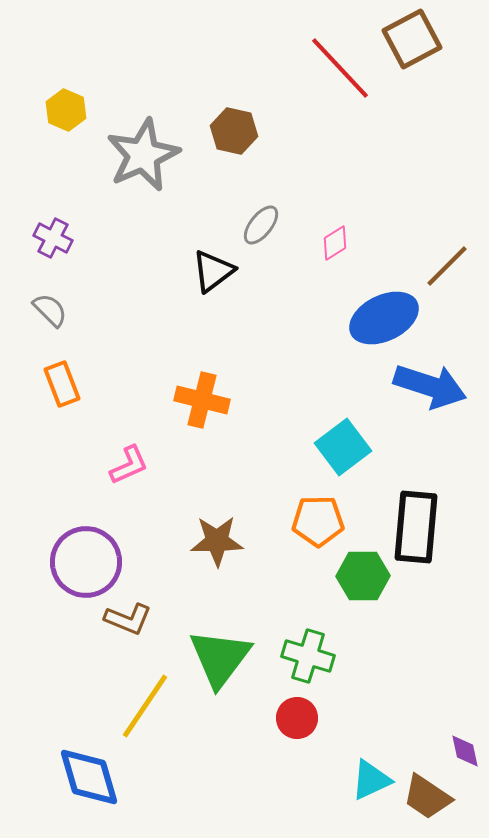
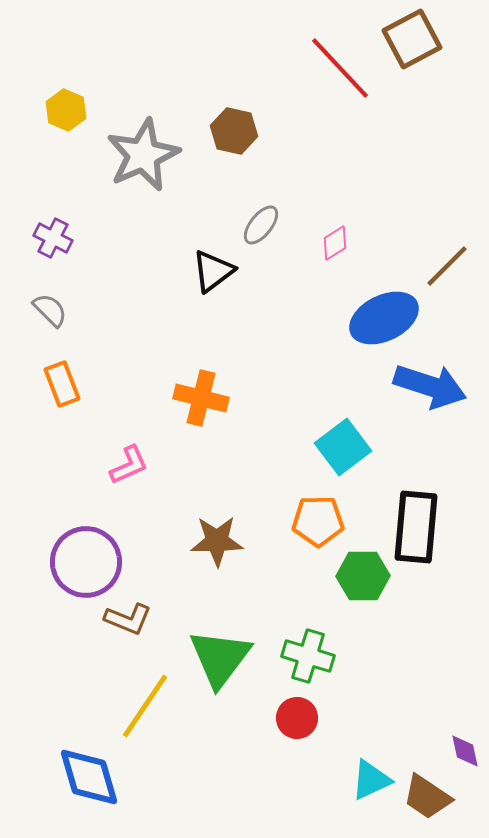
orange cross: moved 1 px left, 2 px up
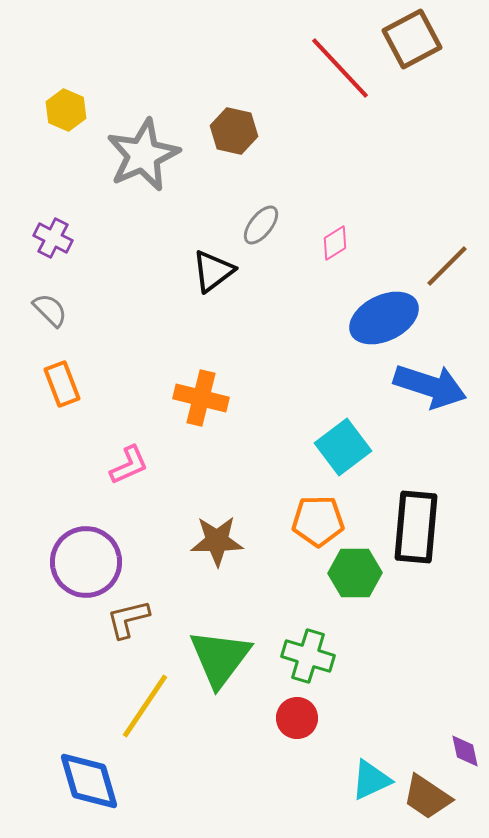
green hexagon: moved 8 px left, 3 px up
brown L-shape: rotated 144 degrees clockwise
blue diamond: moved 4 px down
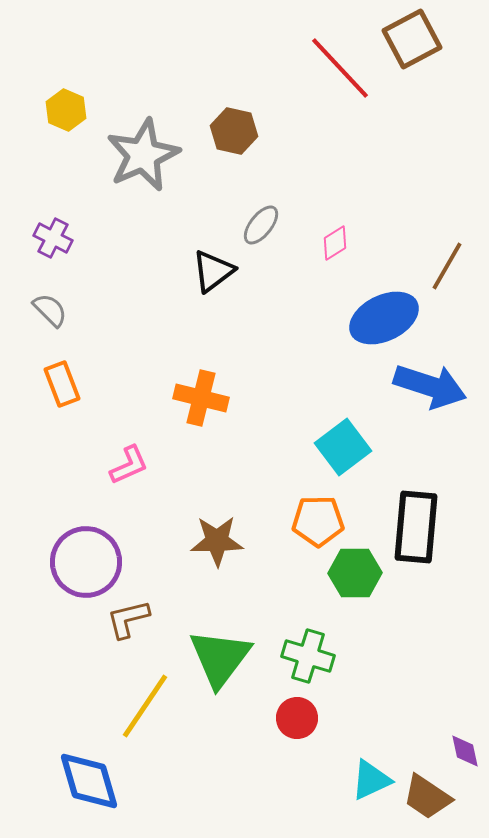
brown line: rotated 15 degrees counterclockwise
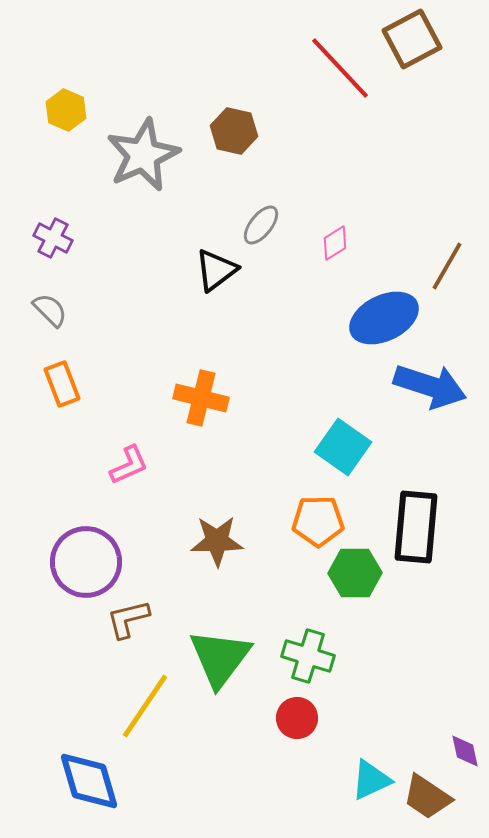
black triangle: moved 3 px right, 1 px up
cyan square: rotated 18 degrees counterclockwise
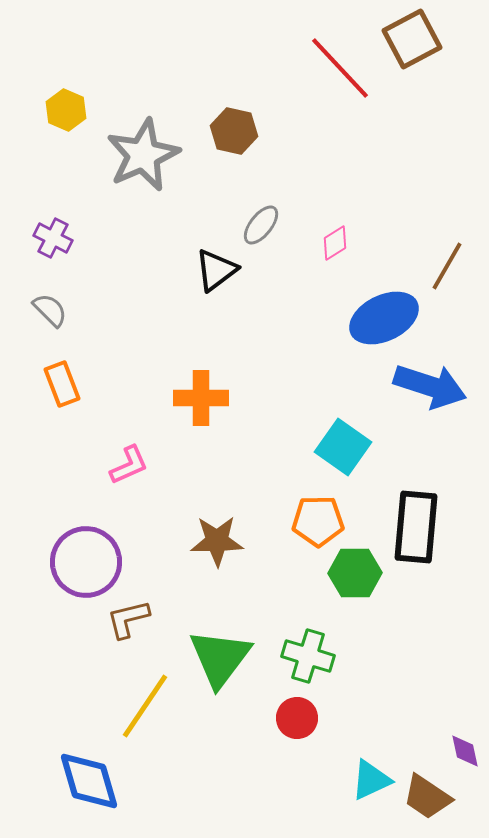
orange cross: rotated 14 degrees counterclockwise
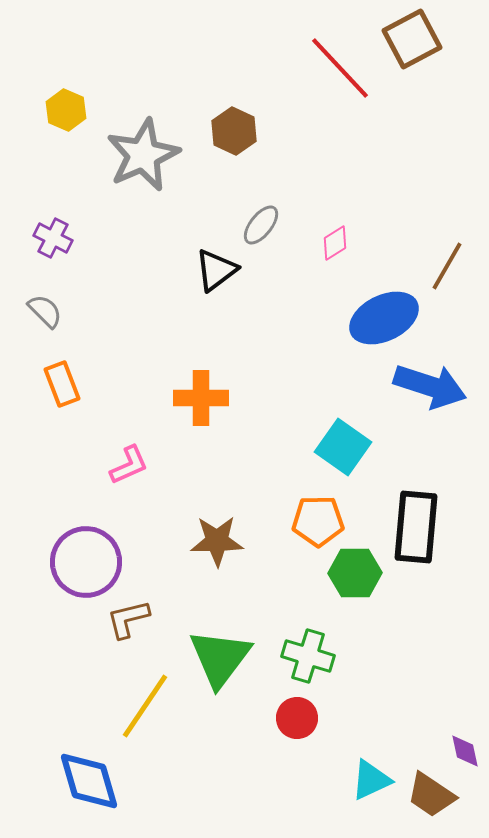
brown hexagon: rotated 12 degrees clockwise
gray semicircle: moved 5 px left, 1 px down
brown trapezoid: moved 4 px right, 2 px up
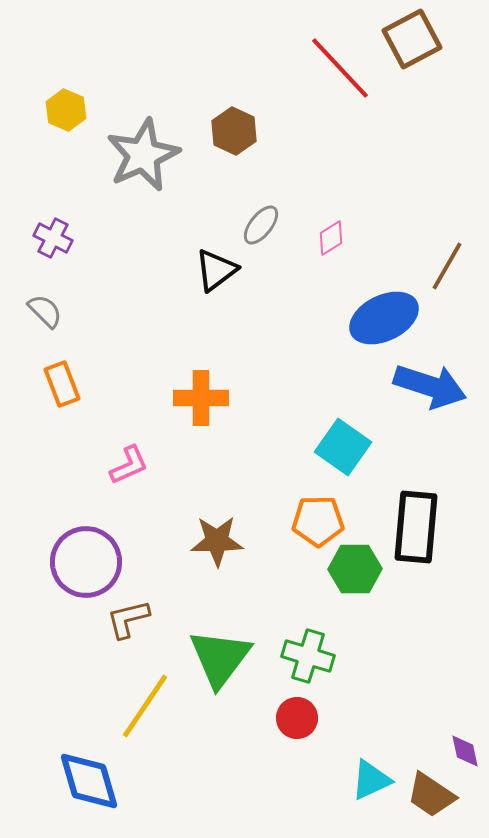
pink diamond: moved 4 px left, 5 px up
green hexagon: moved 4 px up
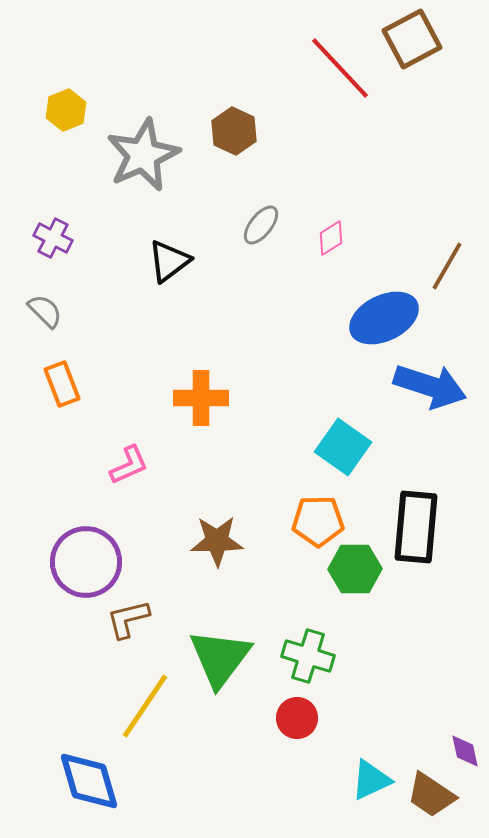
yellow hexagon: rotated 15 degrees clockwise
black triangle: moved 47 px left, 9 px up
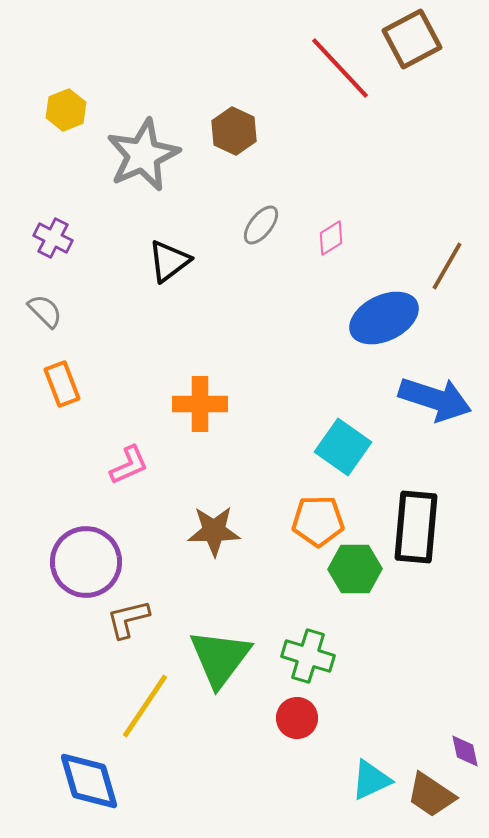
blue arrow: moved 5 px right, 13 px down
orange cross: moved 1 px left, 6 px down
brown star: moved 3 px left, 10 px up
